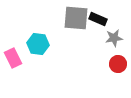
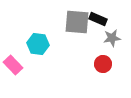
gray square: moved 1 px right, 4 px down
gray star: moved 2 px left
pink rectangle: moved 7 px down; rotated 18 degrees counterclockwise
red circle: moved 15 px left
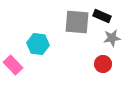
black rectangle: moved 4 px right, 3 px up
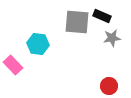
red circle: moved 6 px right, 22 px down
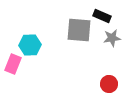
gray square: moved 2 px right, 8 px down
cyan hexagon: moved 8 px left, 1 px down; rotated 10 degrees counterclockwise
pink rectangle: moved 1 px up; rotated 66 degrees clockwise
red circle: moved 2 px up
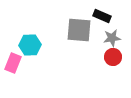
pink rectangle: moved 1 px up
red circle: moved 4 px right, 27 px up
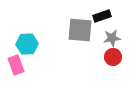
black rectangle: rotated 42 degrees counterclockwise
gray square: moved 1 px right
cyan hexagon: moved 3 px left, 1 px up
pink rectangle: moved 3 px right, 2 px down; rotated 42 degrees counterclockwise
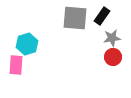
black rectangle: rotated 36 degrees counterclockwise
gray square: moved 5 px left, 12 px up
cyan hexagon: rotated 15 degrees counterclockwise
pink rectangle: rotated 24 degrees clockwise
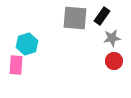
red circle: moved 1 px right, 4 px down
